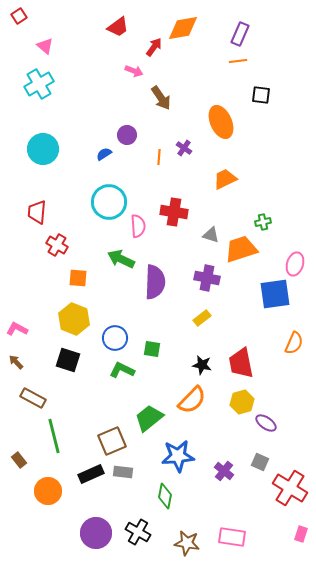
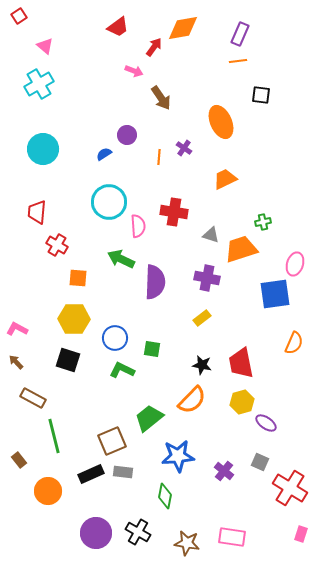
yellow hexagon at (74, 319): rotated 20 degrees counterclockwise
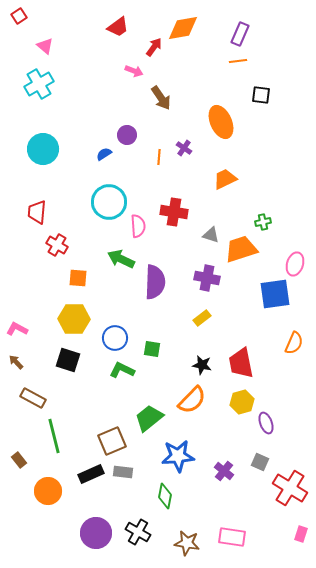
purple ellipse at (266, 423): rotated 35 degrees clockwise
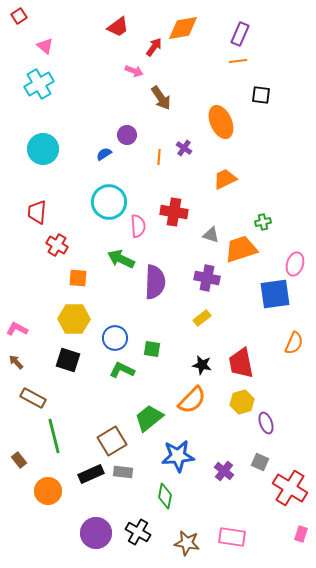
brown square at (112, 441): rotated 8 degrees counterclockwise
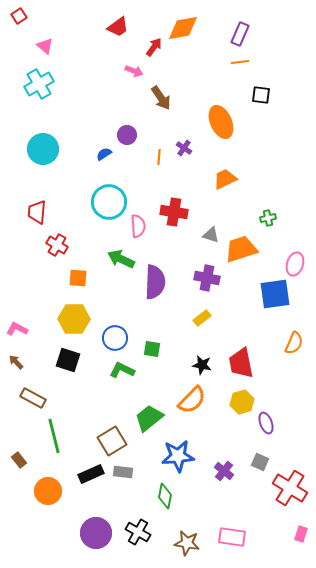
orange line at (238, 61): moved 2 px right, 1 px down
green cross at (263, 222): moved 5 px right, 4 px up
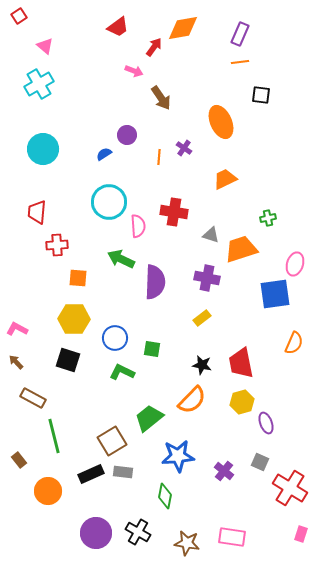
red cross at (57, 245): rotated 35 degrees counterclockwise
green L-shape at (122, 370): moved 2 px down
